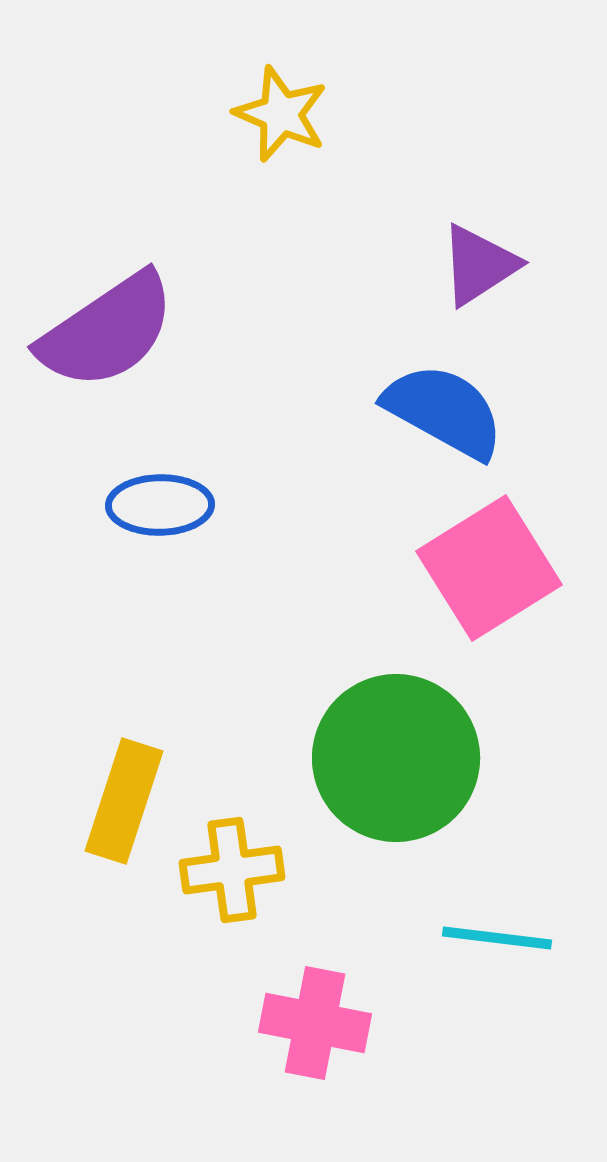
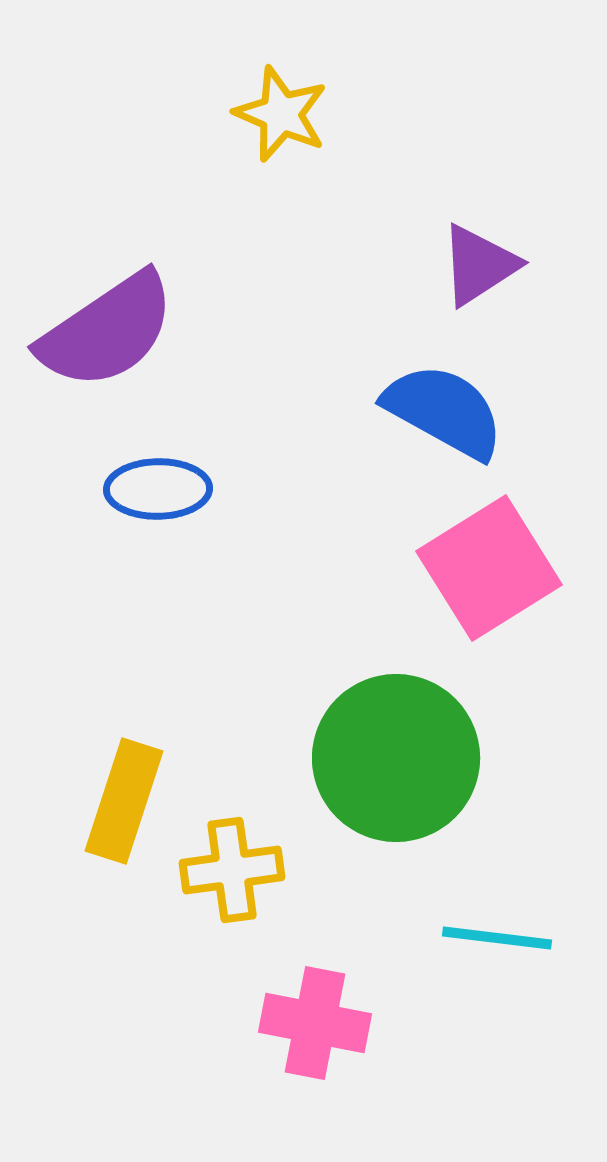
blue ellipse: moved 2 px left, 16 px up
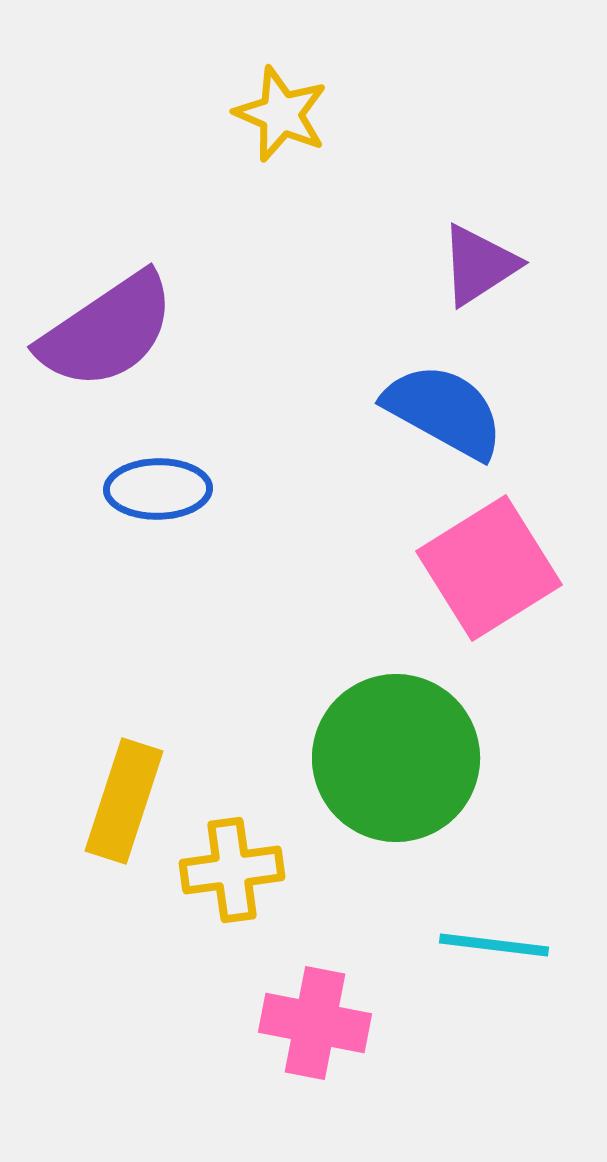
cyan line: moved 3 px left, 7 px down
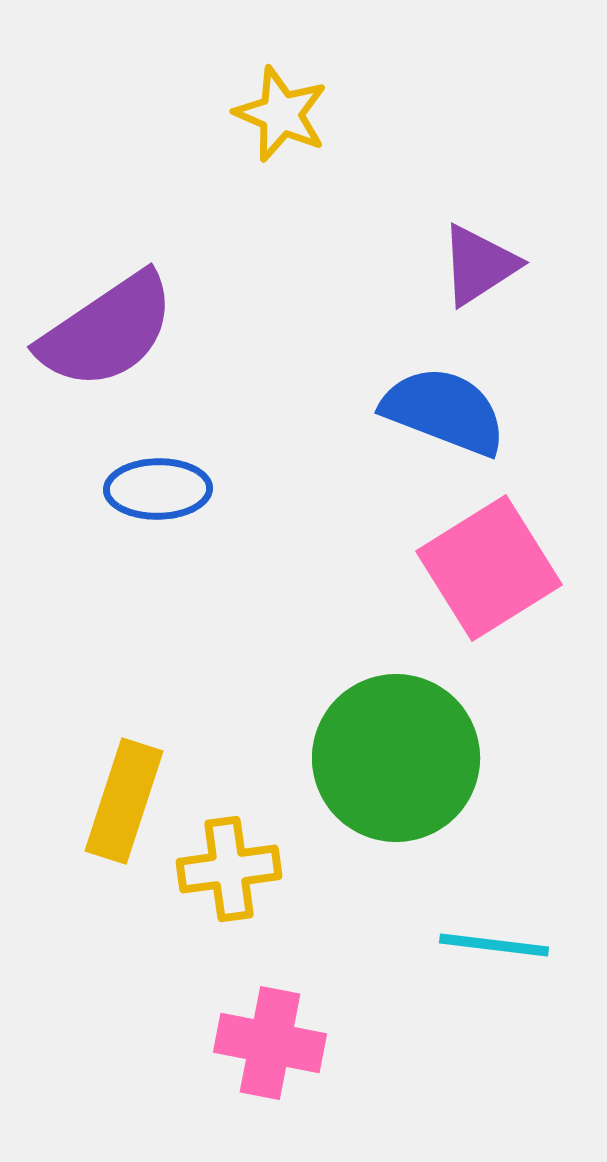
blue semicircle: rotated 8 degrees counterclockwise
yellow cross: moved 3 px left, 1 px up
pink cross: moved 45 px left, 20 px down
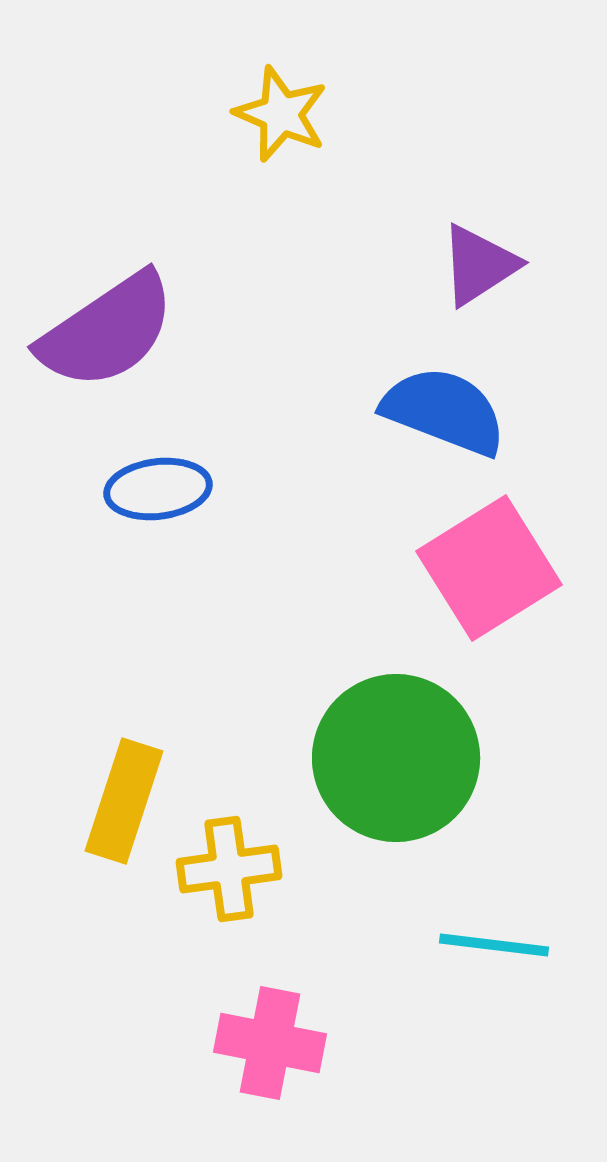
blue ellipse: rotated 6 degrees counterclockwise
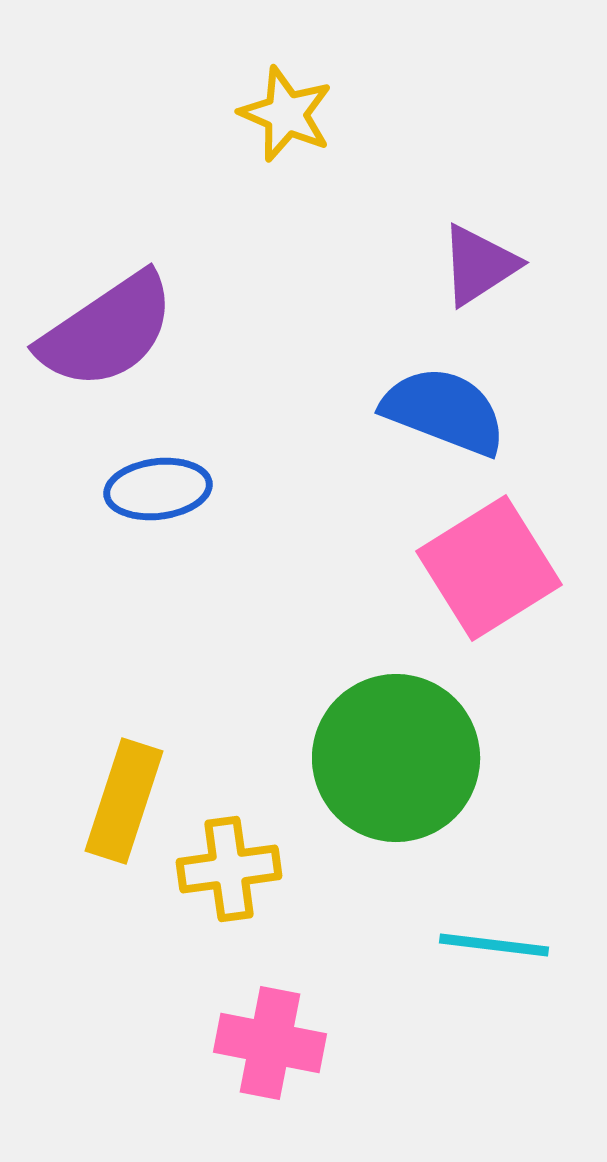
yellow star: moved 5 px right
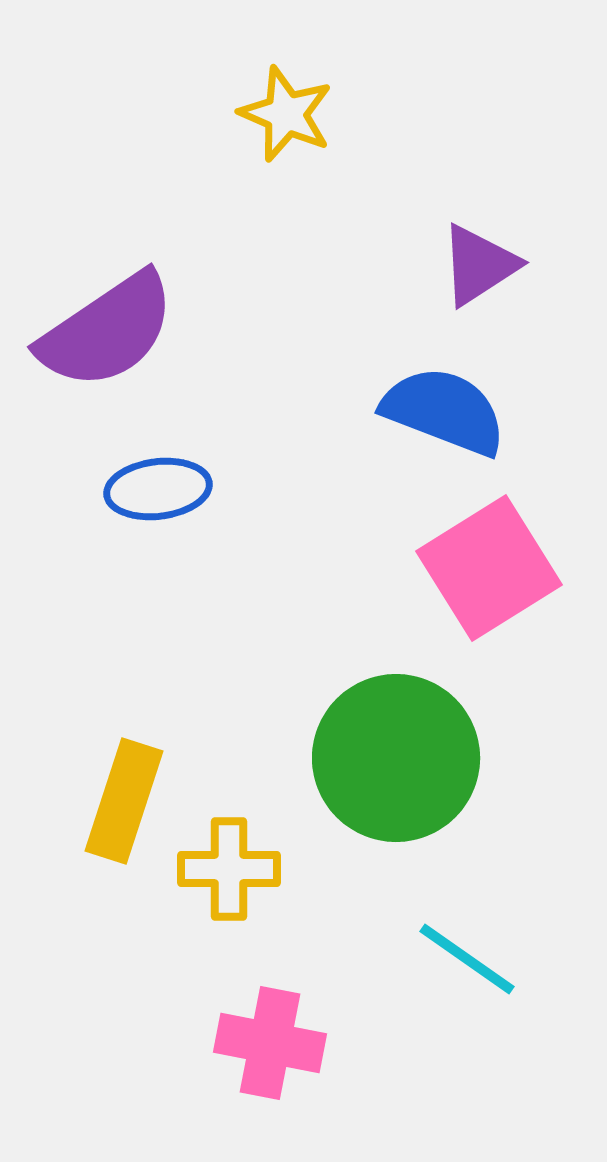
yellow cross: rotated 8 degrees clockwise
cyan line: moved 27 px left, 14 px down; rotated 28 degrees clockwise
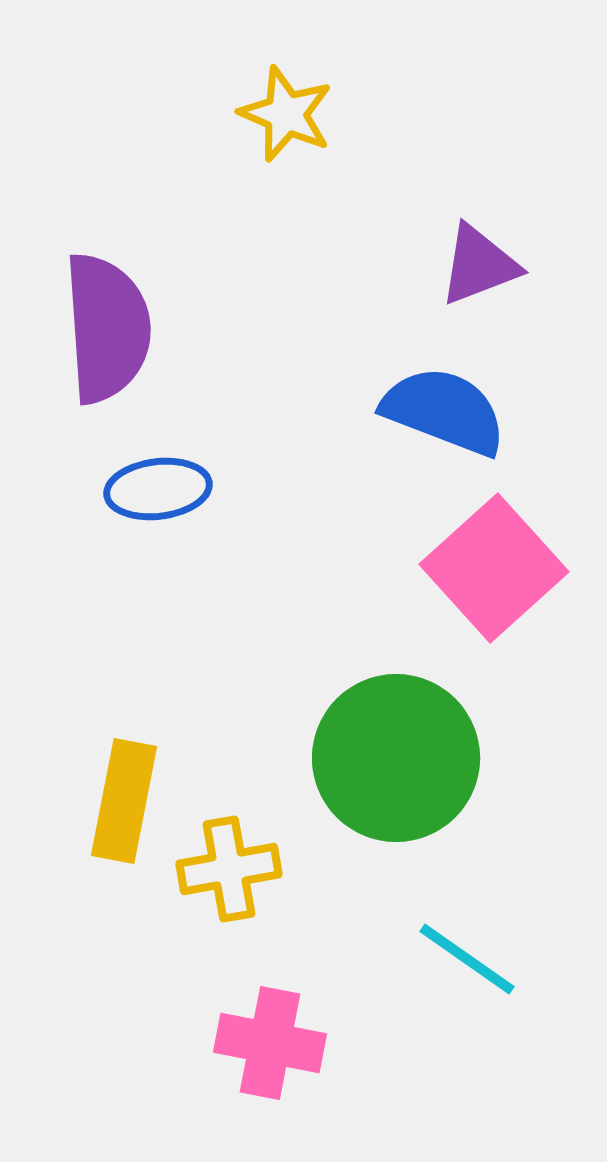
purple triangle: rotated 12 degrees clockwise
purple semicircle: moved 3 px up; rotated 60 degrees counterclockwise
pink square: moved 5 px right; rotated 10 degrees counterclockwise
yellow rectangle: rotated 7 degrees counterclockwise
yellow cross: rotated 10 degrees counterclockwise
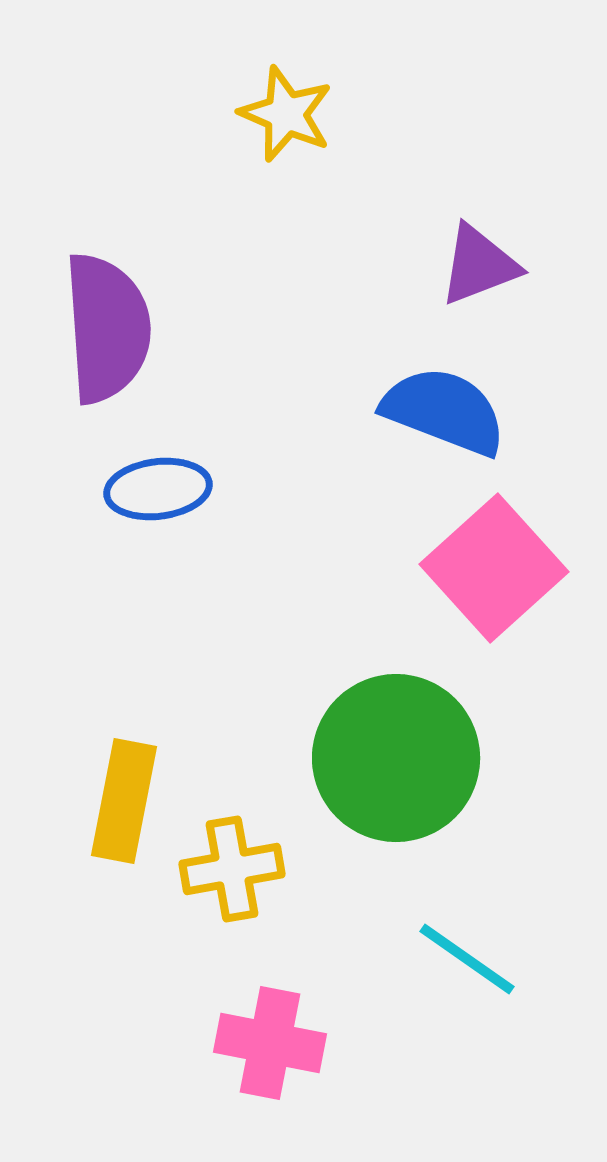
yellow cross: moved 3 px right
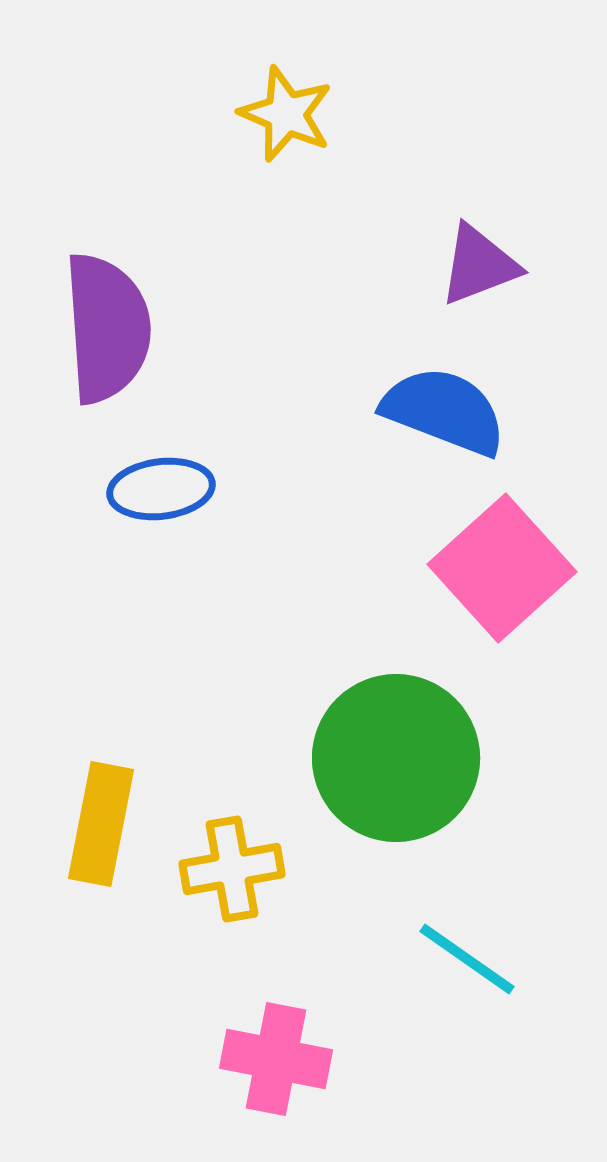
blue ellipse: moved 3 px right
pink square: moved 8 px right
yellow rectangle: moved 23 px left, 23 px down
pink cross: moved 6 px right, 16 px down
